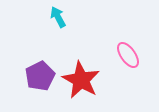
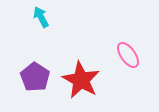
cyan arrow: moved 17 px left
purple pentagon: moved 5 px left, 1 px down; rotated 12 degrees counterclockwise
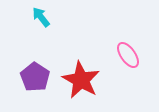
cyan arrow: rotated 10 degrees counterclockwise
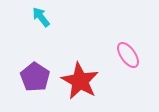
red star: moved 1 px left, 1 px down
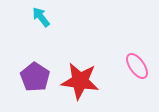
pink ellipse: moved 9 px right, 11 px down
red star: rotated 21 degrees counterclockwise
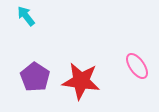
cyan arrow: moved 15 px left, 1 px up
red star: moved 1 px right
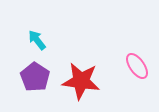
cyan arrow: moved 11 px right, 24 px down
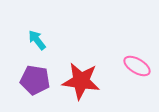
pink ellipse: rotated 24 degrees counterclockwise
purple pentagon: moved 3 px down; rotated 24 degrees counterclockwise
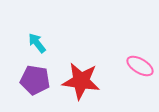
cyan arrow: moved 3 px down
pink ellipse: moved 3 px right
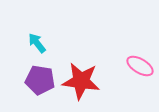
purple pentagon: moved 5 px right
